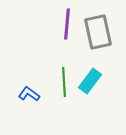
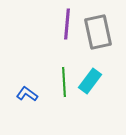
blue L-shape: moved 2 px left
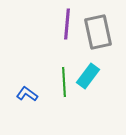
cyan rectangle: moved 2 px left, 5 px up
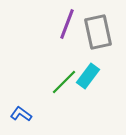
purple line: rotated 16 degrees clockwise
green line: rotated 48 degrees clockwise
blue L-shape: moved 6 px left, 20 px down
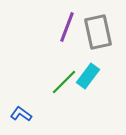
purple line: moved 3 px down
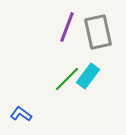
green line: moved 3 px right, 3 px up
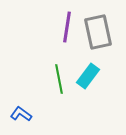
purple line: rotated 12 degrees counterclockwise
green line: moved 8 px left; rotated 56 degrees counterclockwise
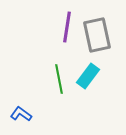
gray rectangle: moved 1 px left, 3 px down
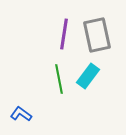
purple line: moved 3 px left, 7 px down
